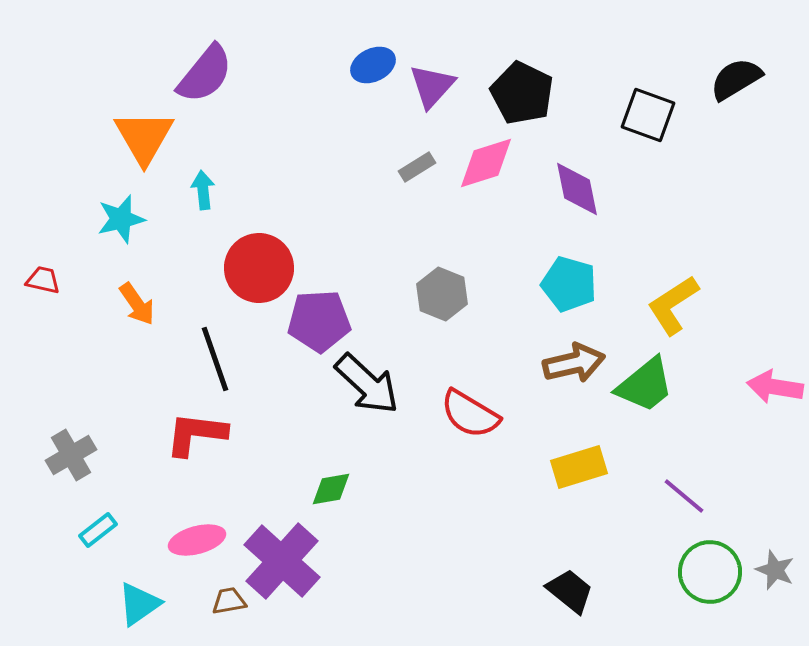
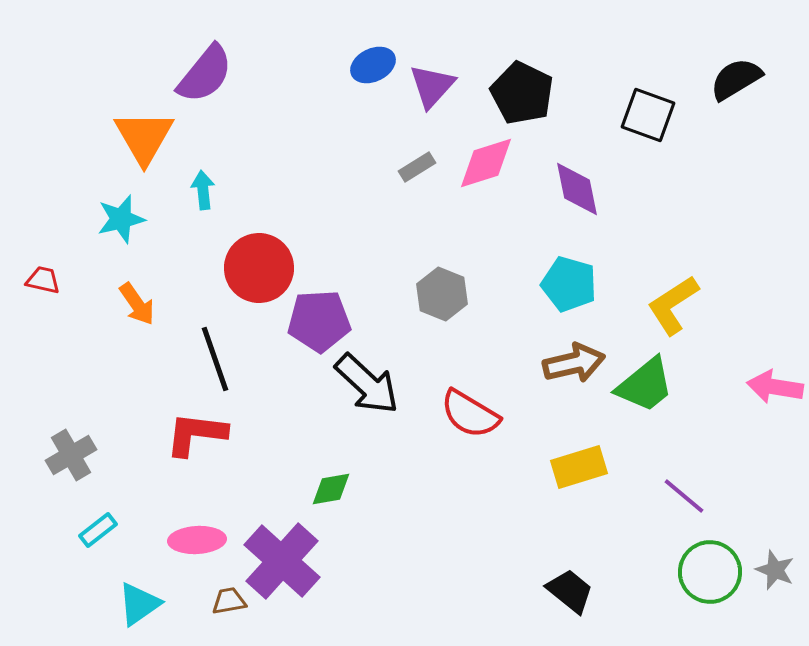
pink ellipse: rotated 12 degrees clockwise
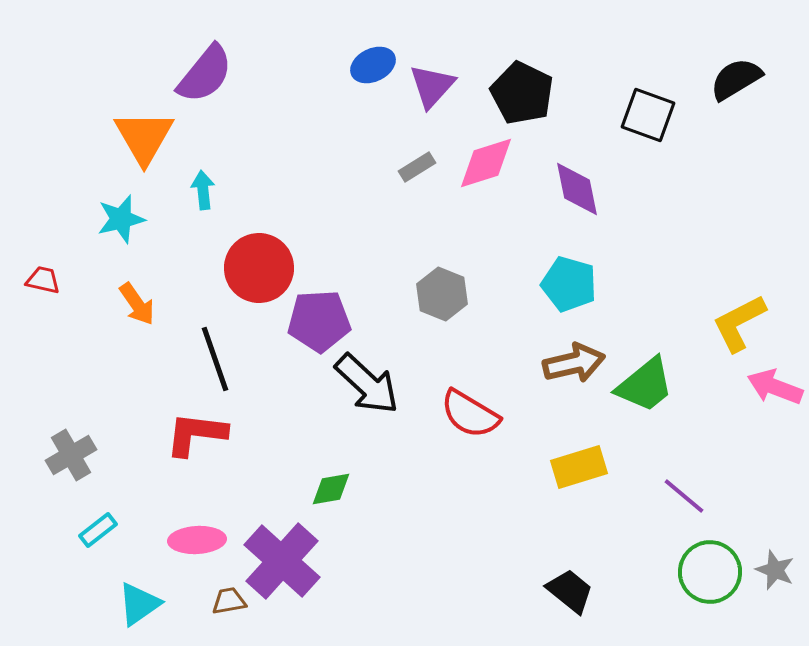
yellow L-shape: moved 66 px right, 18 px down; rotated 6 degrees clockwise
pink arrow: rotated 12 degrees clockwise
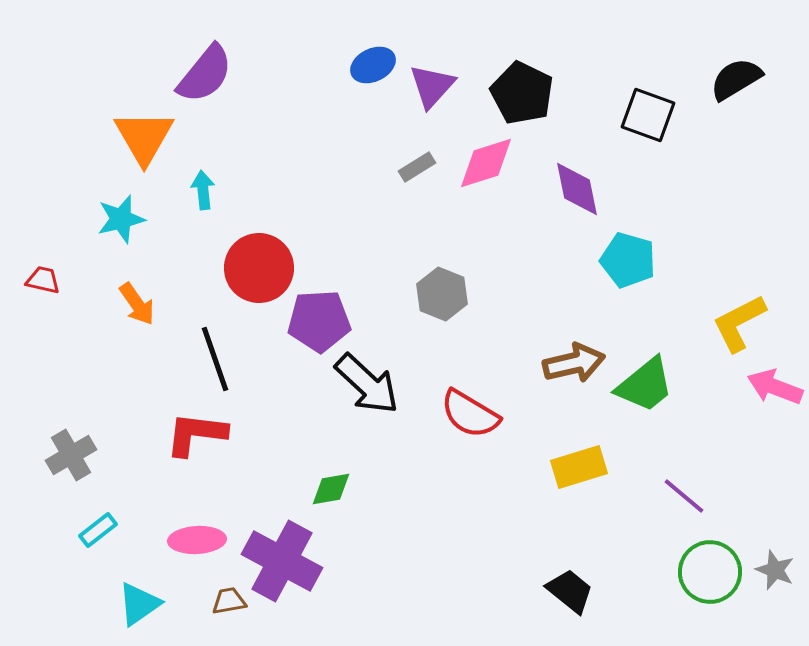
cyan pentagon: moved 59 px right, 24 px up
purple cross: rotated 14 degrees counterclockwise
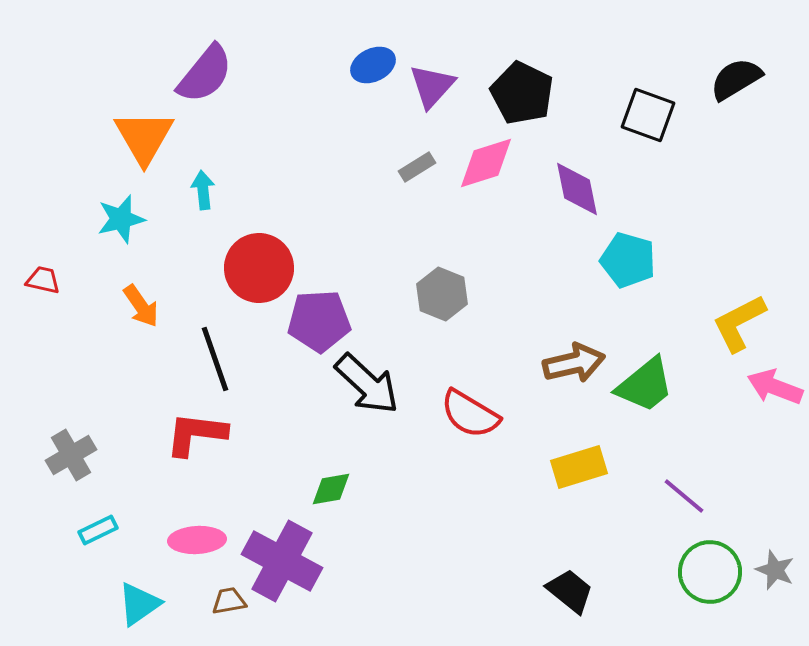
orange arrow: moved 4 px right, 2 px down
cyan rectangle: rotated 12 degrees clockwise
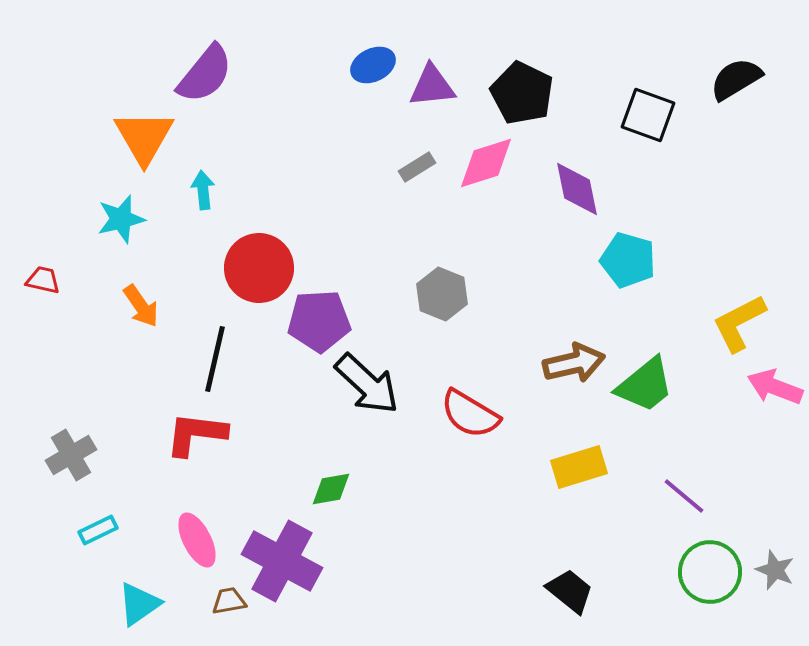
purple triangle: rotated 42 degrees clockwise
black line: rotated 32 degrees clockwise
pink ellipse: rotated 66 degrees clockwise
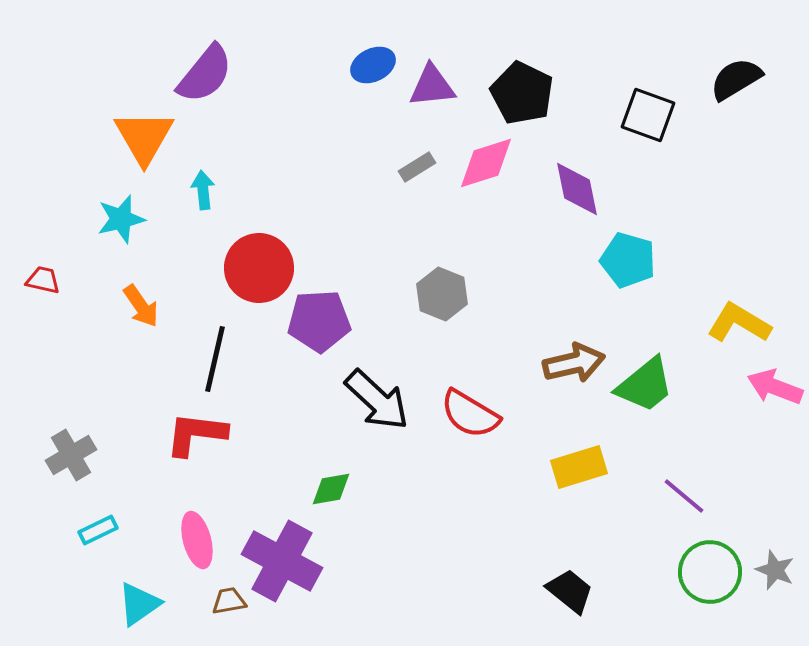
yellow L-shape: rotated 58 degrees clockwise
black arrow: moved 10 px right, 16 px down
pink ellipse: rotated 12 degrees clockwise
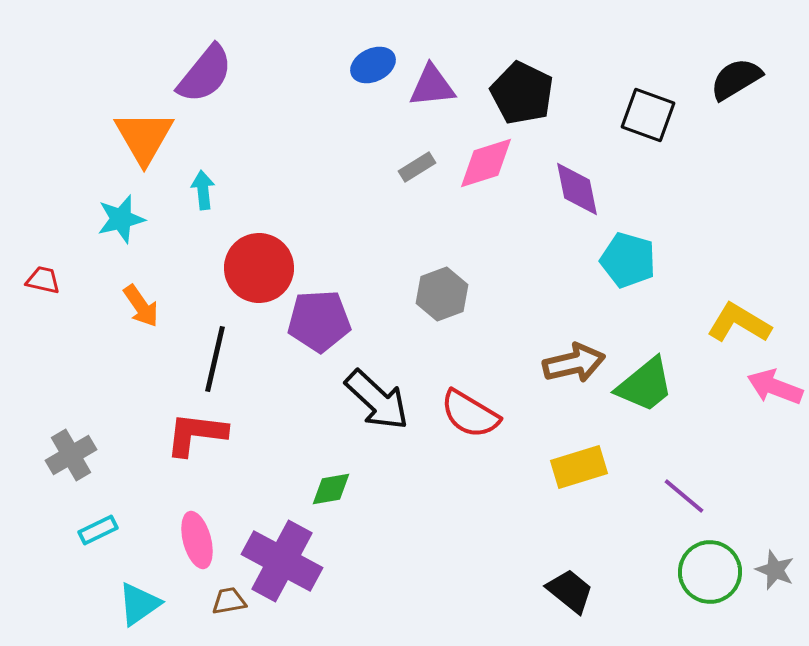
gray hexagon: rotated 18 degrees clockwise
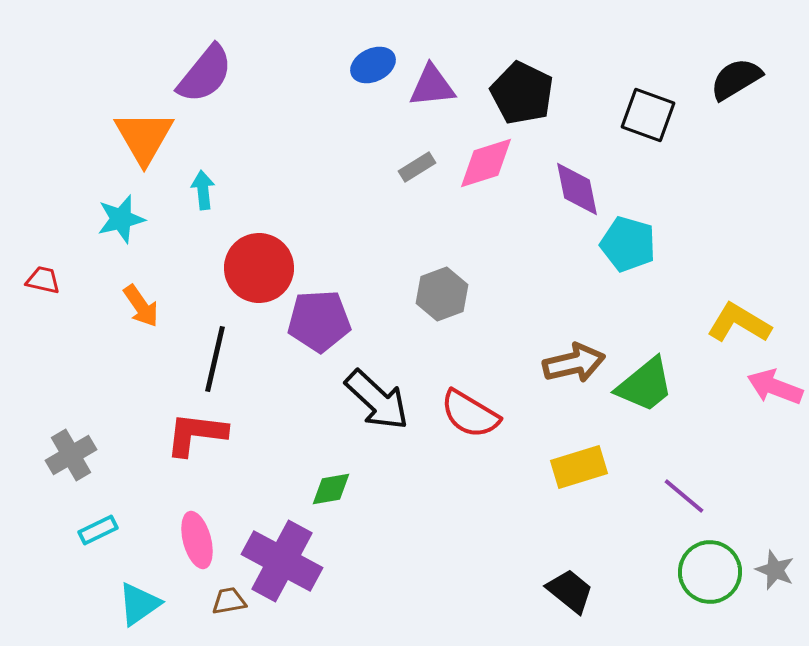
cyan pentagon: moved 16 px up
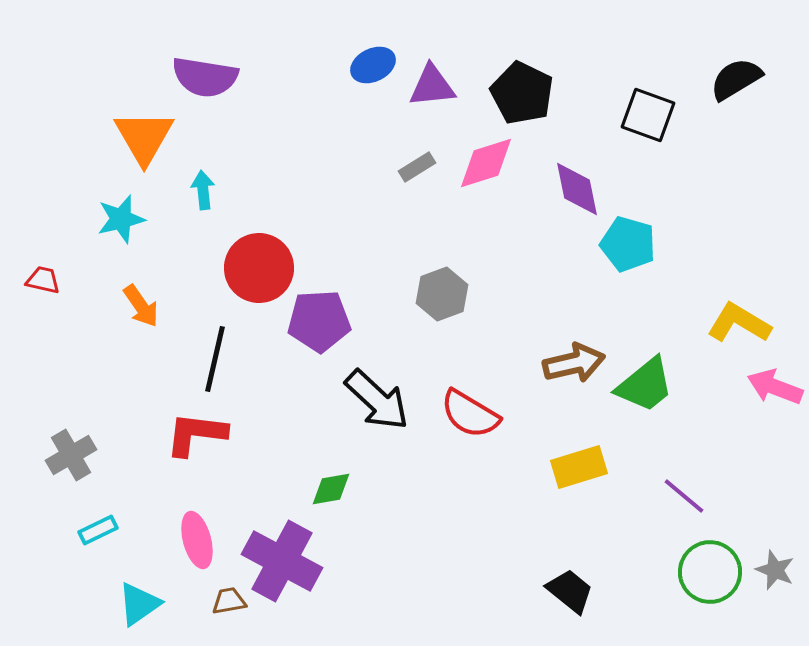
purple semicircle: moved 3 px down; rotated 60 degrees clockwise
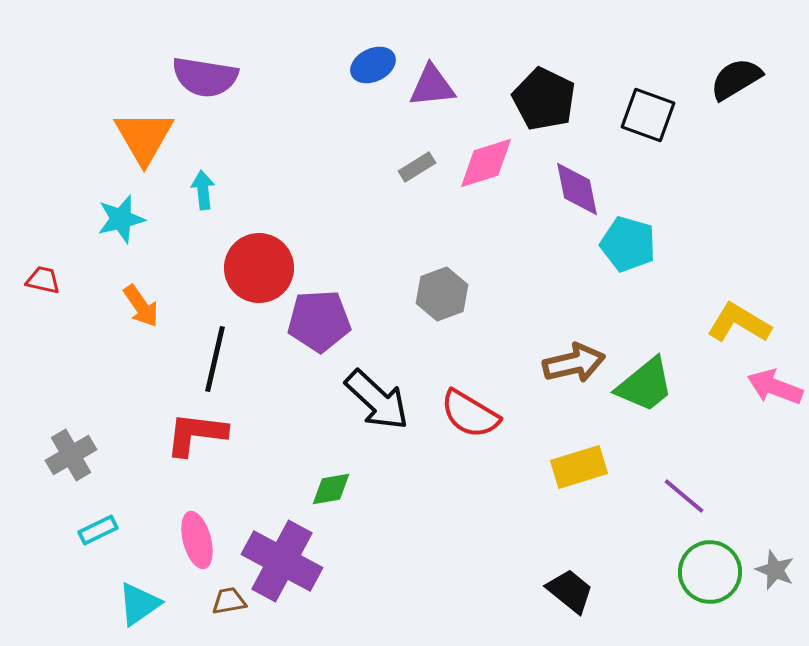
black pentagon: moved 22 px right, 6 px down
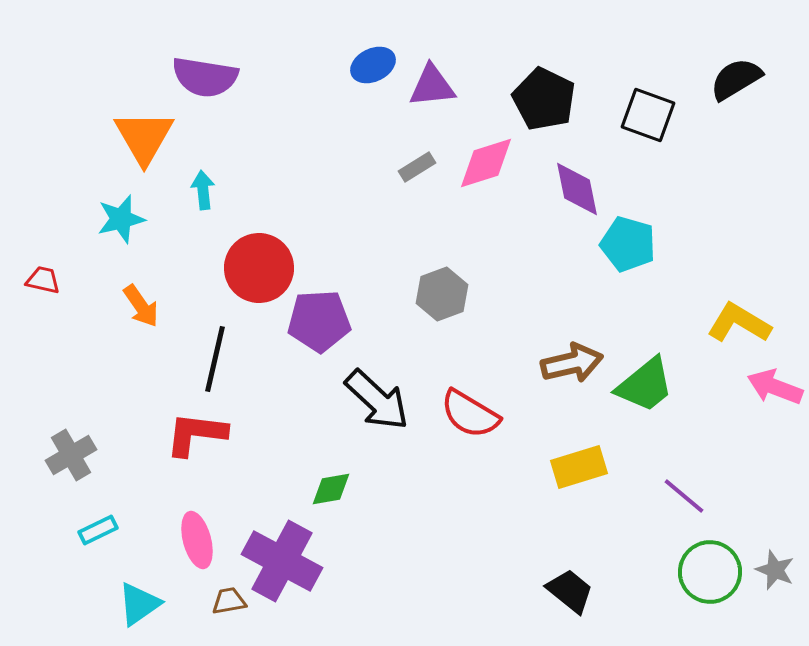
brown arrow: moved 2 px left
